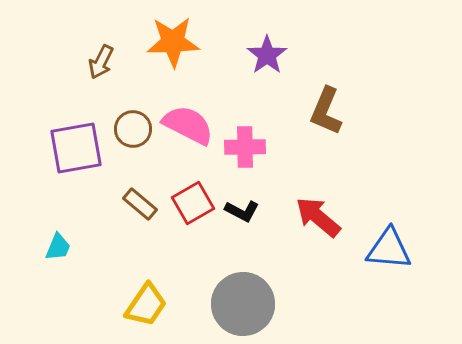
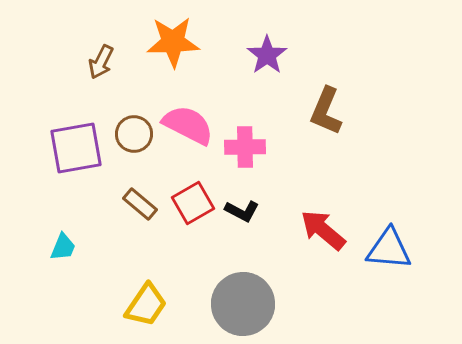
brown circle: moved 1 px right, 5 px down
red arrow: moved 5 px right, 13 px down
cyan trapezoid: moved 5 px right
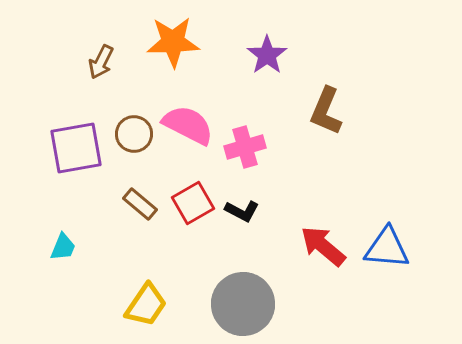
pink cross: rotated 15 degrees counterclockwise
red arrow: moved 16 px down
blue triangle: moved 2 px left, 1 px up
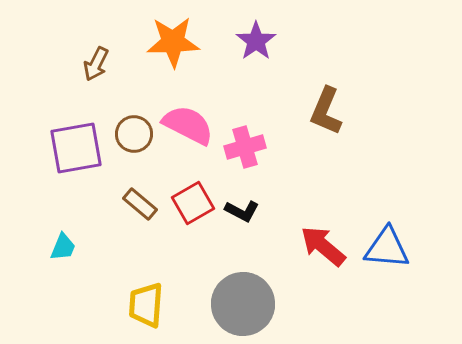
purple star: moved 11 px left, 14 px up
brown arrow: moved 5 px left, 2 px down
yellow trapezoid: rotated 150 degrees clockwise
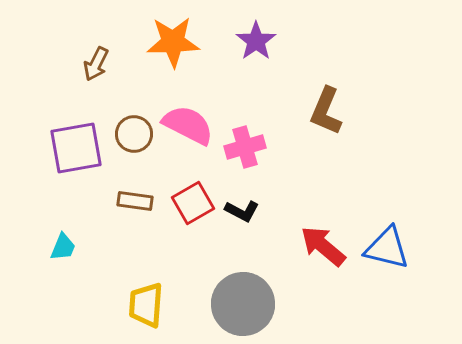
brown rectangle: moved 5 px left, 3 px up; rotated 32 degrees counterclockwise
blue triangle: rotated 9 degrees clockwise
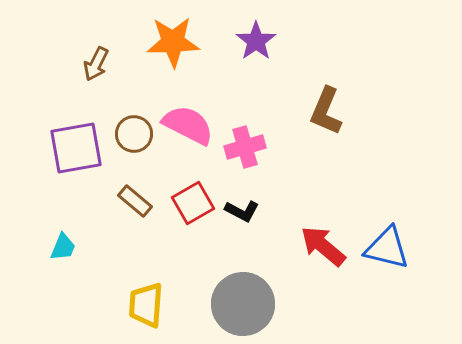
brown rectangle: rotated 32 degrees clockwise
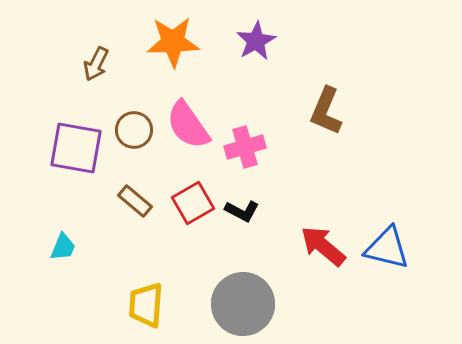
purple star: rotated 6 degrees clockwise
pink semicircle: rotated 152 degrees counterclockwise
brown circle: moved 4 px up
purple square: rotated 20 degrees clockwise
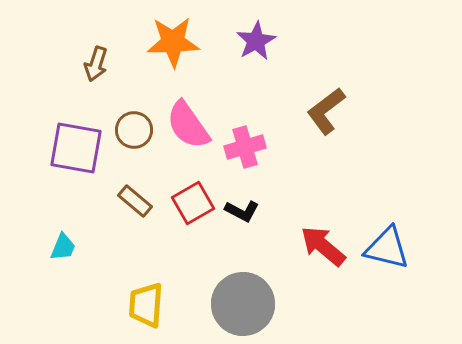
brown arrow: rotated 8 degrees counterclockwise
brown L-shape: rotated 30 degrees clockwise
